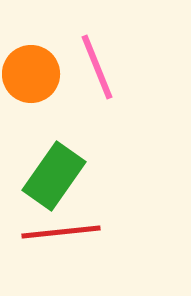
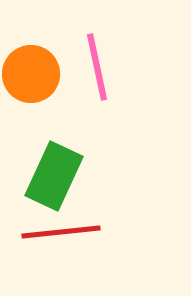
pink line: rotated 10 degrees clockwise
green rectangle: rotated 10 degrees counterclockwise
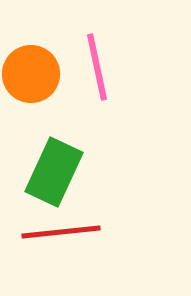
green rectangle: moved 4 px up
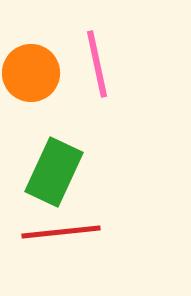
pink line: moved 3 px up
orange circle: moved 1 px up
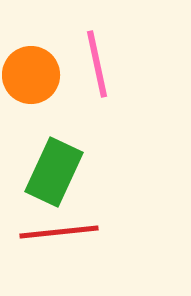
orange circle: moved 2 px down
red line: moved 2 px left
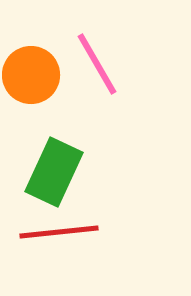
pink line: rotated 18 degrees counterclockwise
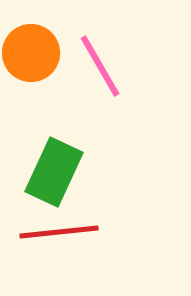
pink line: moved 3 px right, 2 px down
orange circle: moved 22 px up
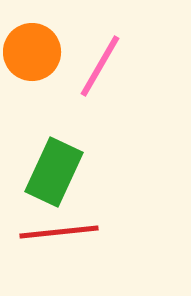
orange circle: moved 1 px right, 1 px up
pink line: rotated 60 degrees clockwise
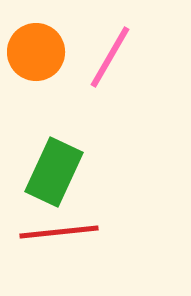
orange circle: moved 4 px right
pink line: moved 10 px right, 9 px up
